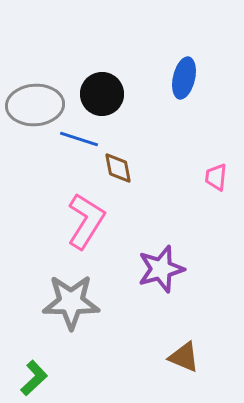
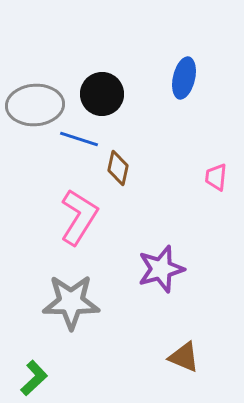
brown diamond: rotated 24 degrees clockwise
pink L-shape: moved 7 px left, 4 px up
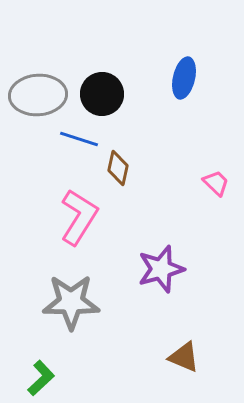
gray ellipse: moved 3 px right, 10 px up
pink trapezoid: moved 6 px down; rotated 128 degrees clockwise
green L-shape: moved 7 px right
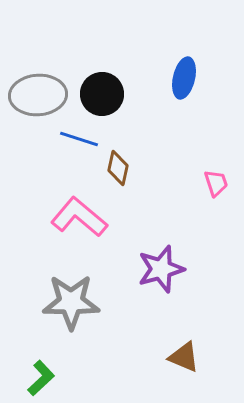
pink trapezoid: rotated 28 degrees clockwise
pink L-shape: rotated 82 degrees counterclockwise
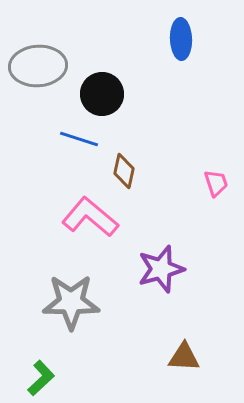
blue ellipse: moved 3 px left, 39 px up; rotated 15 degrees counterclockwise
gray ellipse: moved 29 px up
brown diamond: moved 6 px right, 3 px down
pink L-shape: moved 11 px right
brown triangle: rotated 20 degrees counterclockwise
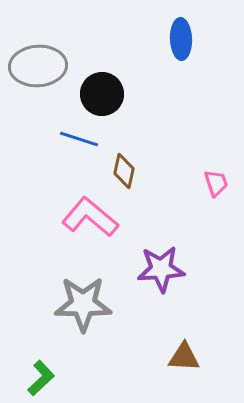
purple star: rotated 12 degrees clockwise
gray star: moved 12 px right, 2 px down
